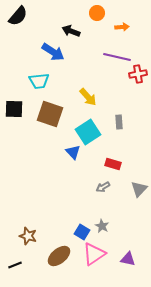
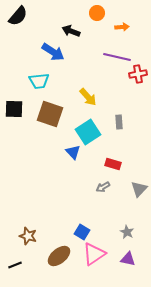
gray star: moved 25 px right, 6 px down
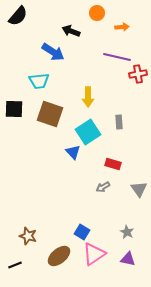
yellow arrow: rotated 42 degrees clockwise
gray triangle: rotated 18 degrees counterclockwise
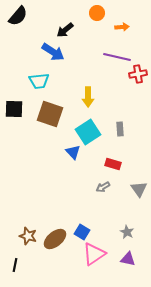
black arrow: moved 6 px left, 1 px up; rotated 60 degrees counterclockwise
gray rectangle: moved 1 px right, 7 px down
brown ellipse: moved 4 px left, 17 px up
black line: rotated 56 degrees counterclockwise
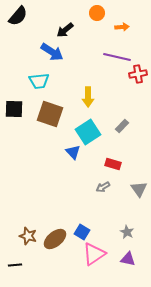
blue arrow: moved 1 px left
gray rectangle: moved 2 px right, 3 px up; rotated 48 degrees clockwise
black line: rotated 72 degrees clockwise
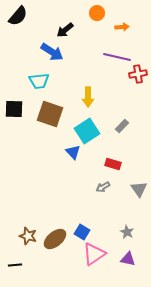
cyan square: moved 1 px left, 1 px up
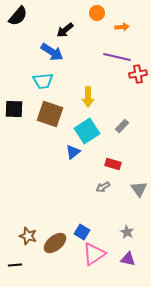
cyan trapezoid: moved 4 px right
blue triangle: rotated 35 degrees clockwise
brown ellipse: moved 4 px down
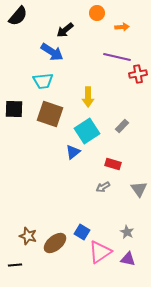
pink triangle: moved 6 px right, 2 px up
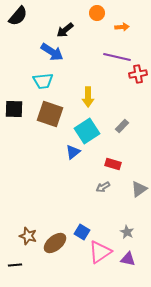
gray triangle: rotated 30 degrees clockwise
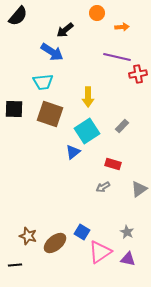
cyan trapezoid: moved 1 px down
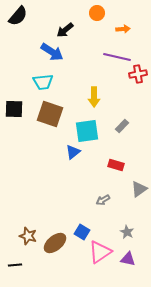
orange arrow: moved 1 px right, 2 px down
yellow arrow: moved 6 px right
cyan square: rotated 25 degrees clockwise
red rectangle: moved 3 px right, 1 px down
gray arrow: moved 13 px down
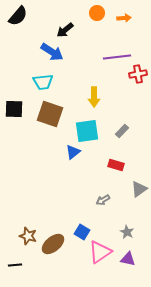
orange arrow: moved 1 px right, 11 px up
purple line: rotated 20 degrees counterclockwise
gray rectangle: moved 5 px down
brown ellipse: moved 2 px left, 1 px down
